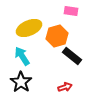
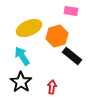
red arrow: moved 13 px left; rotated 64 degrees counterclockwise
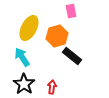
pink rectangle: rotated 72 degrees clockwise
yellow ellipse: rotated 40 degrees counterclockwise
cyan arrow: moved 1 px down
black star: moved 3 px right, 2 px down
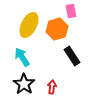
yellow ellipse: moved 3 px up
orange hexagon: moved 7 px up
black rectangle: rotated 18 degrees clockwise
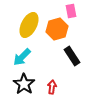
cyan arrow: rotated 102 degrees counterclockwise
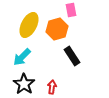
pink rectangle: moved 1 px up
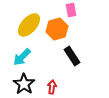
yellow ellipse: rotated 15 degrees clockwise
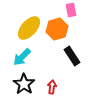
yellow ellipse: moved 3 px down
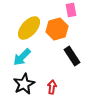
black star: rotated 10 degrees clockwise
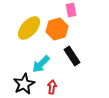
cyan arrow: moved 19 px right, 7 px down
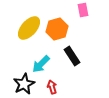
pink rectangle: moved 12 px right
red arrow: rotated 24 degrees counterclockwise
